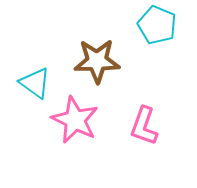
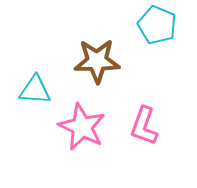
cyan triangle: moved 7 px down; rotated 32 degrees counterclockwise
pink star: moved 7 px right, 7 px down
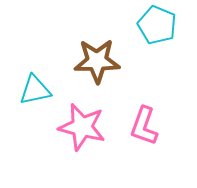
cyan triangle: rotated 16 degrees counterclockwise
pink star: rotated 12 degrees counterclockwise
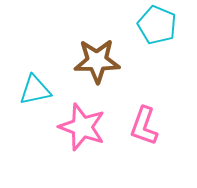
pink star: rotated 6 degrees clockwise
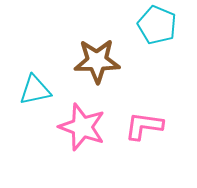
pink L-shape: rotated 78 degrees clockwise
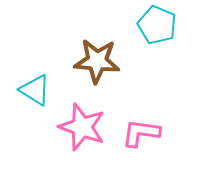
brown star: rotated 6 degrees clockwise
cyan triangle: rotated 44 degrees clockwise
pink L-shape: moved 3 px left, 7 px down
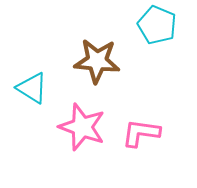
cyan triangle: moved 3 px left, 2 px up
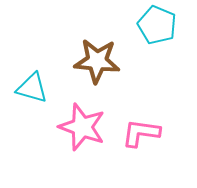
cyan triangle: rotated 16 degrees counterclockwise
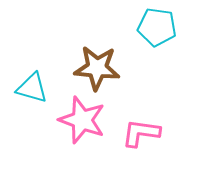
cyan pentagon: moved 2 px down; rotated 15 degrees counterclockwise
brown star: moved 7 px down
pink star: moved 7 px up
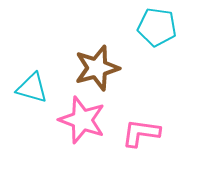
brown star: rotated 21 degrees counterclockwise
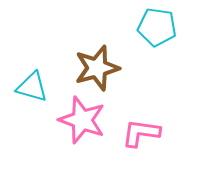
cyan triangle: moved 1 px up
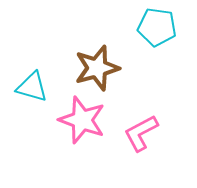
pink L-shape: rotated 36 degrees counterclockwise
